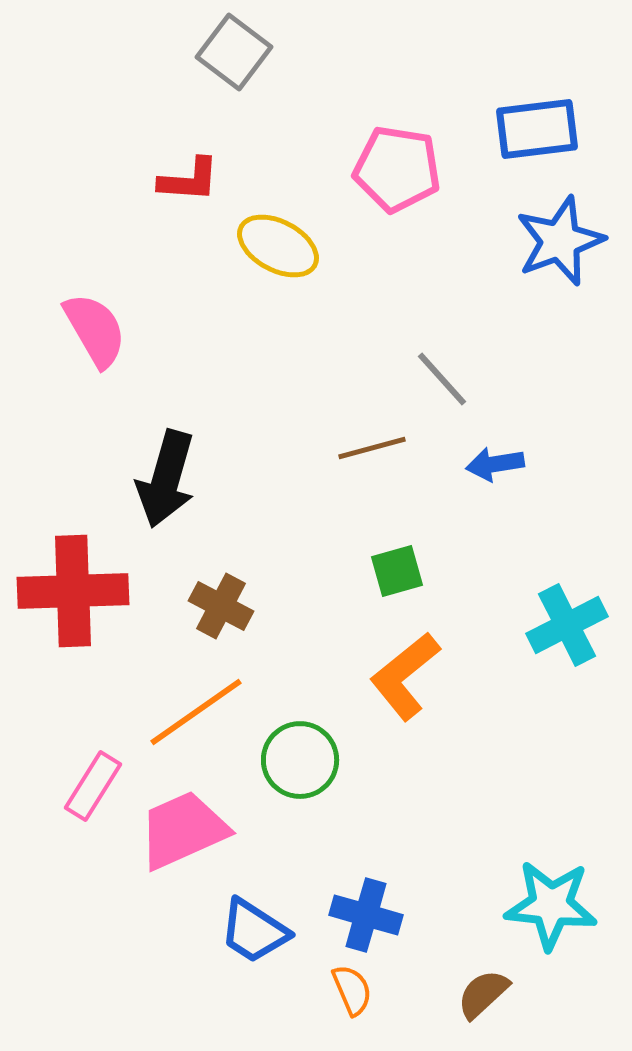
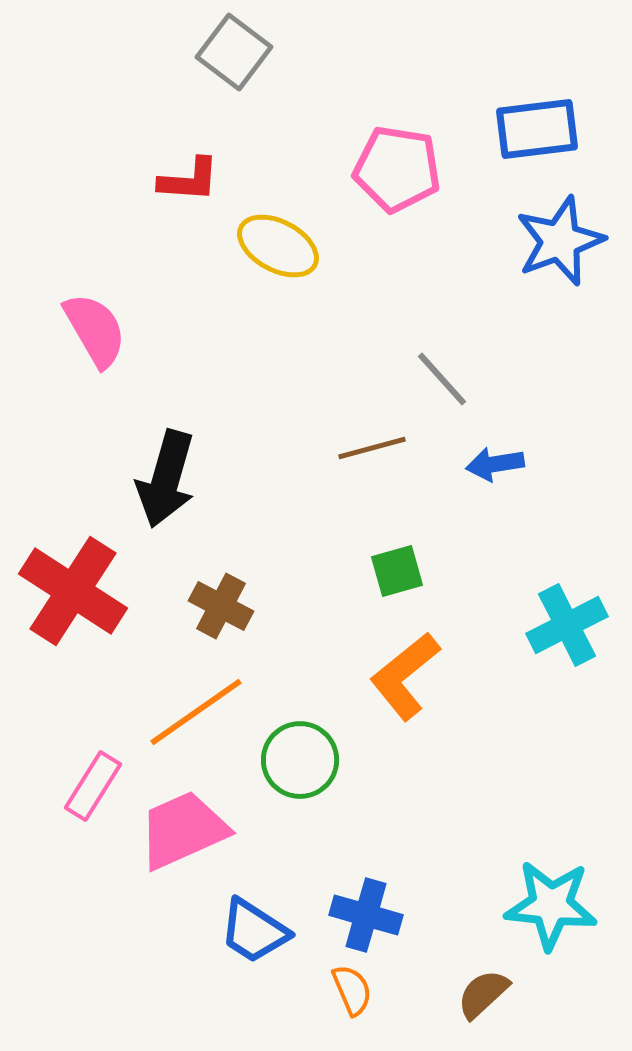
red cross: rotated 35 degrees clockwise
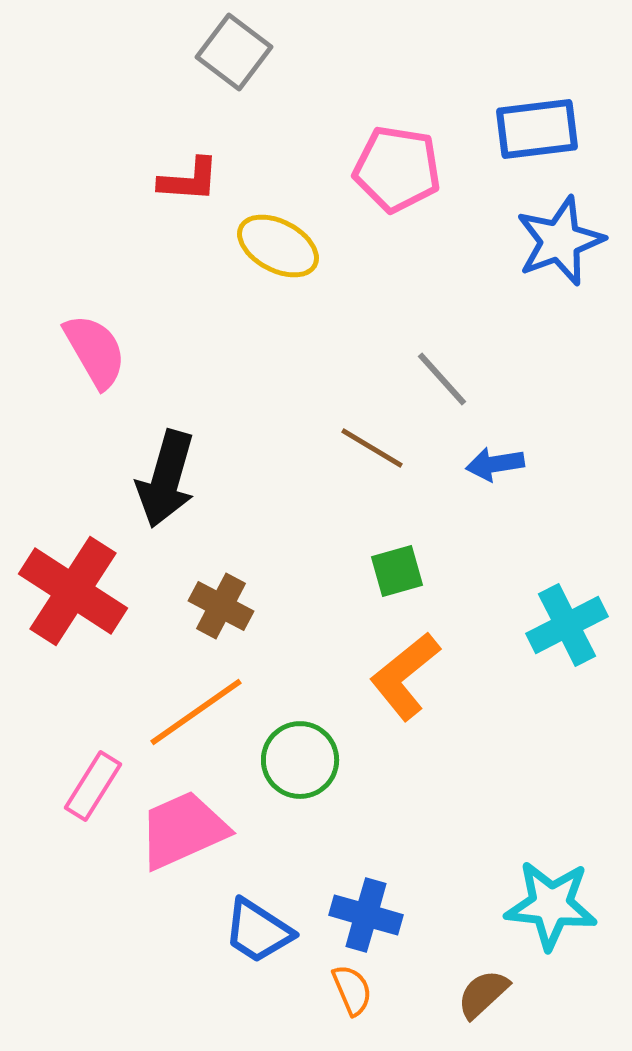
pink semicircle: moved 21 px down
brown line: rotated 46 degrees clockwise
blue trapezoid: moved 4 px right
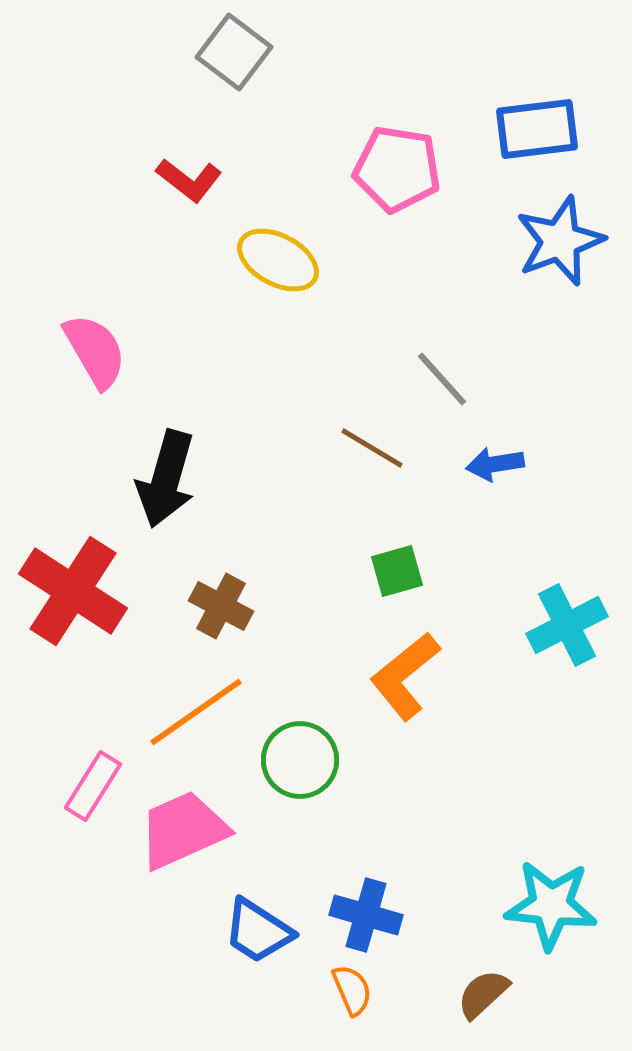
red L-shape: rotated 34 degrees clockwise
yellow ellipse: moved 14 px down
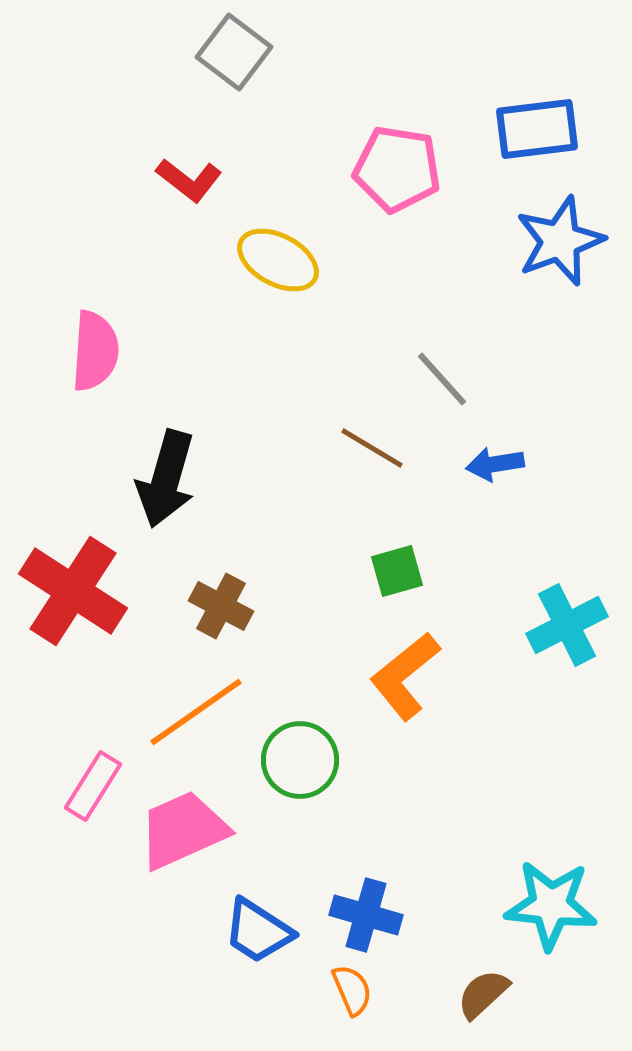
pink semicircle: rotated 34 degrees clockwise
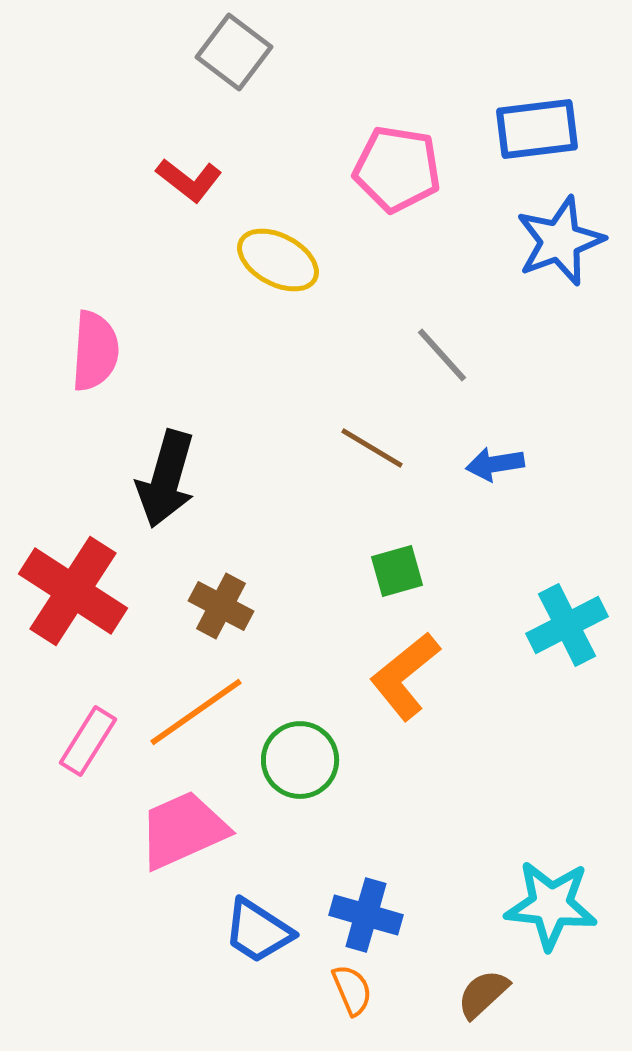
gray line: moved 24 px up
pink rectangle: moved 5 px left, 45 px up
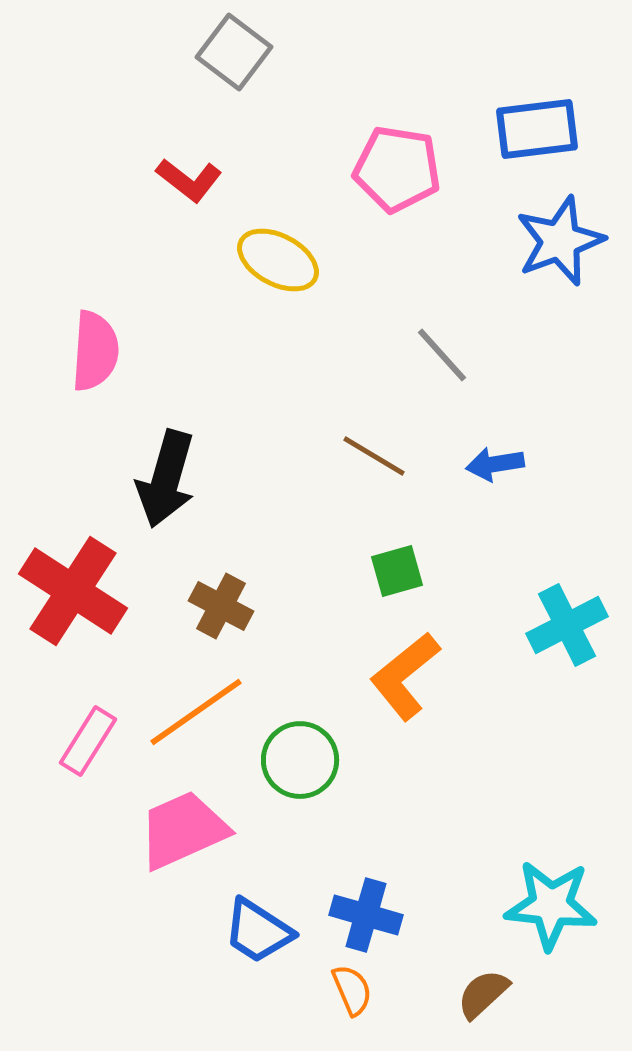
brown line: moved 2 px right, 8 px down
